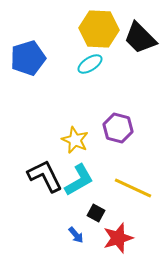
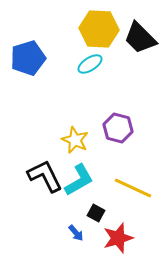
blue arrow: moved 2 px up
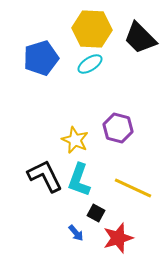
yellow hexagon: moved 7 px left
blue pentagon: moved 13 px right
cyan L-shape: rotated 140 degrees clockwise
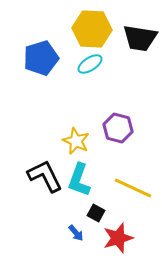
black trapezoid: rotated 36 degrees counterclockwise
yellow star: moved 1 px right, 1 px down
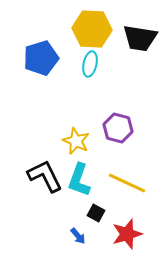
cyan ellipse: rotated 45 degrees counterclockwise
yellow line: moved 6 px left, 5 px up
blue arrow: moved 2 px right, 3 px down
red star: moved 9 px right, 4 px up
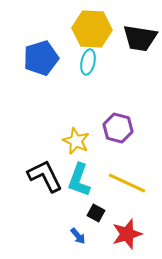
cyan ellipse: moved 2 px left, 2 px up
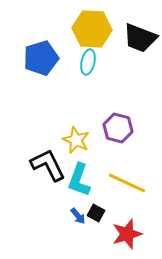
black trapezoid: rotated 12 degrees clockwise
yellow star: moved 1 px up
black L-shape: moved 3 px right, 11 px up
blue arrow: moved 20 px up
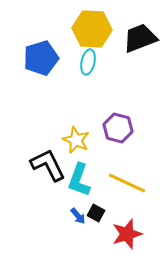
black trapezoid: rotated 138 degrees clockwise
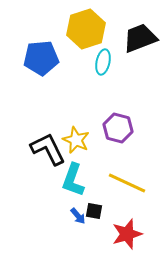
yellow hexagon: moved 6 px left; rotated 21 degrees counterclockwise
blue pentagon: rotated 12 degrees clockwise
cyan ellipse: moved 15 px right
black L-shape: moved 16 px up
cyan L-shape: moved 6 px left
black square: moved 2 px left, 2 px up; rotated 18 degrees counterclockwise
